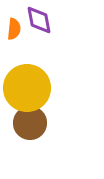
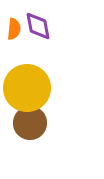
purple diamond: moved 1 px left, 6 px down
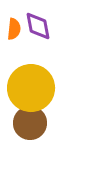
yellow circle: moved 4 px right
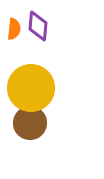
purple diamond: rotated 16 degrees clockwise
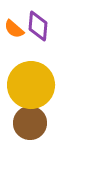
orange semicircle: rotated 125 degrees clockwise
yellow circle: moved 3 px up
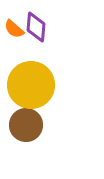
purple diamond: moved 2 px left, 1 px down
brown circle: moved 4 px left, 2 px down
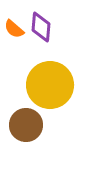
purple diamond: moved 5 px right
yellow circle: moved 19 px right
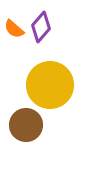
purple diamond: rotated 36 degrees clockwise
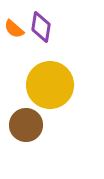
purple diamond: rotated 32 degrees counterclockwise
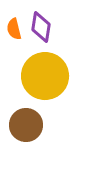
orange semicircle: rotated 35 degrees clockwise
yellow circle: moved 5 px left, 9 px up
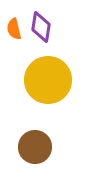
yellow circle: moved 3 px right, 4 px down
brown circle: moved 9 px right, 22 px down
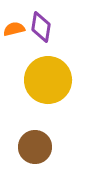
orange semicircle: rotated 90 degrees clockwise
